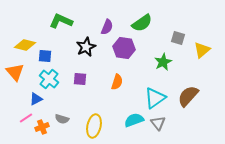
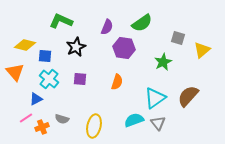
black star: moved 10 px left
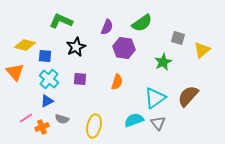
blue triangle: moved 11 px right, 2 px down
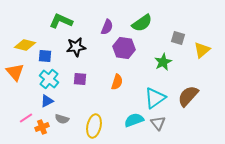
black star: rotated 18 degrees clockwise
